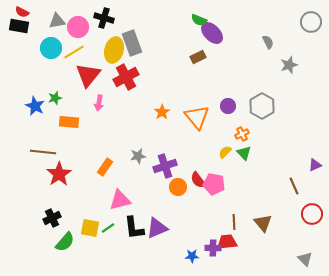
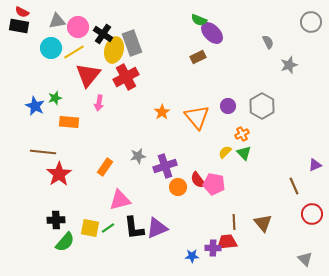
black cross at (104, 18): moved 1 px left, 16 px down; rotated 18 degrees clockwise
black cross at (52, 218): moved 4 px right, 2 px down; rotated 24 degrees clockwise
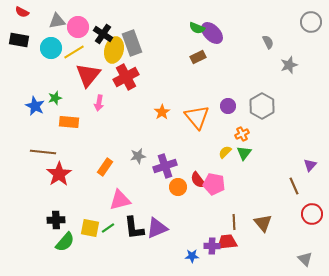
green semicircle at (199, 20): moved 2 px left, 8 px down
black rectangle at (19, 26): moved 14 px down
green triangle at (244, 153): rotated 21 degrees clockwise
purple triangle at (315, 165): moved 5 px left; rotated 24 degrees counterclockwise
purple cross at (213, 248): moved 1 px left, 2 px up
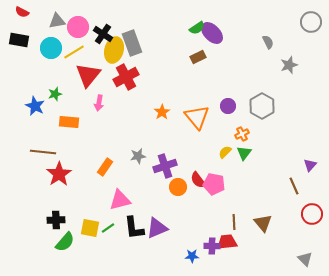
green semicircle at (197, 28): rotated 56 degrees counterclockwise
green star at (55, 98): moved 4 px up
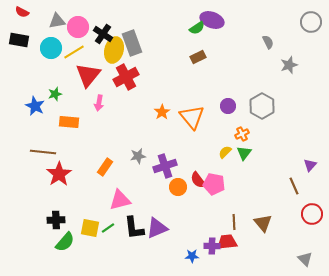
purple ellipse at (212, 33): moved 13 px up; rotated 25 degrees counterclockwise
orange triangle at (197, 117): moved 5 px left
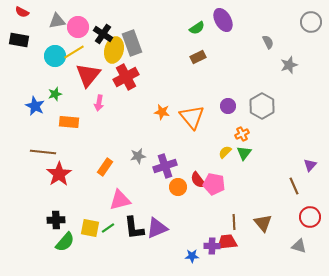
purple ellipse at (212, 20): moved 11 px right; rotated 40 degrees clockwise
cyan circle at (51, 48): moved 4 px right, 8 px down
orange star at (162, 112): rotated 28 degrees counterclockwise
red circle at (312, 214): moved 2 px left, 3 px down
gray triangle at (305, 259): moved 6 px left, 13 px up; rotated 28 degrees counterclockwise
